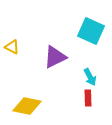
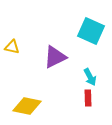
yellow triangle: rotated 14 degrees counterclockwise
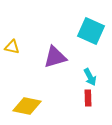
purple triangle: rotated 10 degrees clockwise
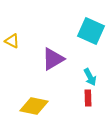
yellow triangle: moved 6 px up; rotated 14 degrees clockwise
purple triangle: moved 2 px left, 2 px down; rotated 15 degrees counterclockwise
yellow diamond: moved 7 px right
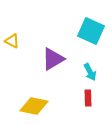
cyan arrow: moved 5 px up
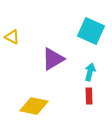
yellow triangle: moved 4 px up
cyan arrow: rotated 138 degrees counterclockwise
red rectangle: moved 1 px right, 2 px up
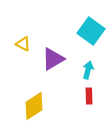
cyan square: rotated 12 degrees clockwise
yellow triangle: moved 11 px right, 7 px down
cyan arrow: moved 2 px left, 2 px up
yellow diamond: rotated 44 degrees counterclockwise
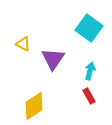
cyan square: moved 2 px left, 3 px up
purple triangle: rotated 25 degrees counterclockwise
cyan arrow: moved 2 px right, 1 px down
red rectangle: rotated 28 degrees counterclockwise
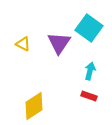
purple triangle: moved 6 px right, 16 px up
red rectangle: rotated 42 degrees counterclockwise
